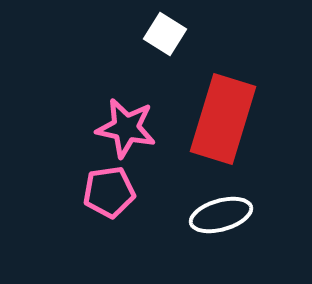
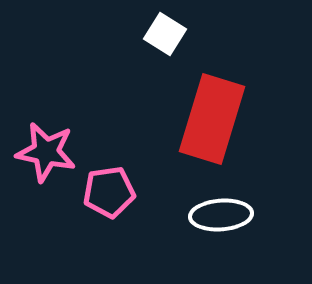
red rectangle: moved 11 px left
pink star: moved 80 px left, 24 px down
white ellipse: rotated 12 degrees clockwise
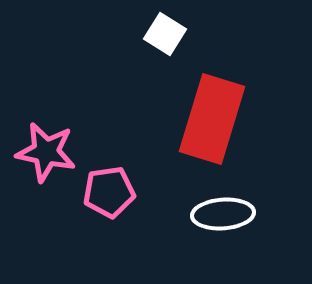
white ellipse: moved 2 px right, 1 px up
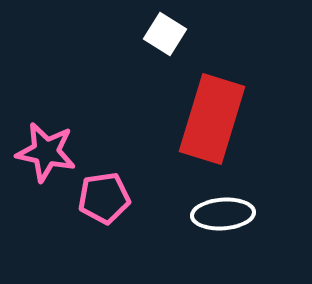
pink pentagon: moved 5 px left, 6 px down
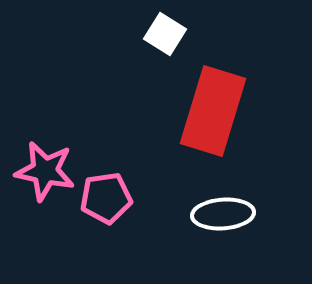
red rectangle: moved 1 px right, 8 px up
pink star: moved 1 px left, 19 px down
pink pentagon: moved 2 px right
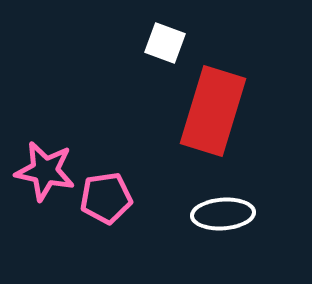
white square: moved 9 px down; rotated 12 degrees counterclockwise
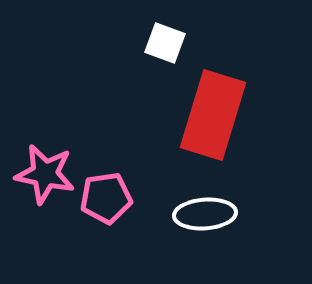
red rectangle: moved 4 px down
pink star: moved 3 px down
white ellipse: moved 18 px left
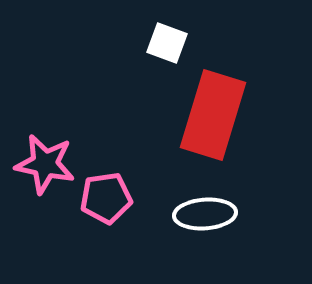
white square: moved 2 px right
pink star: moved 10 px up
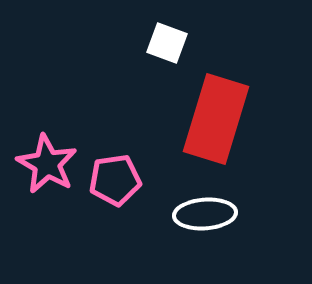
red rectangle: moved 3 px right, 4 px down
pink star: moved 2 px right; rotated 18 degrees clockwise
pink pentagon: moved 9 px right, 18 px up
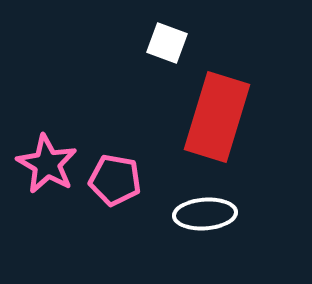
red rectangle: moved 1 px right, 2 px up
pink pentagon: rotated 18 degrees clockwise
